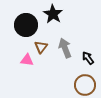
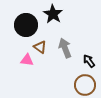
brown triangle: moved 1 px left; rotated 32 degrees counterclockwise
black arrow: moved 1 px right, 3 px down
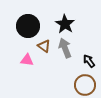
black star: moved 12 px right, 10 px down
black circle: moved 2 px right, 1 px down
brown triangle: moved 4 px right, 1 px up
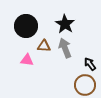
black circle: moved 2 px left
brown triangle: rotated 32 degrees counterclockwise
black arrow: moved 1 px right, 3 px down
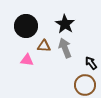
black arrow: moved 1 px right, 1 px up
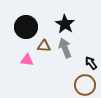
black circle: moved 1 px down
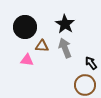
black circle: moved 1 px left
brown triangle: moved 2 px left
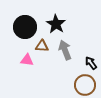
black star: moved 9 px left
gray arrow: moved 2 px down
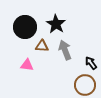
pink triangle: moved 5 px down
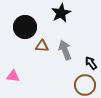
black star: moved 5 px right, 11 px up; rotated 12 degrees clockwise
pink triangle: moved 14 px left, 11 px down
